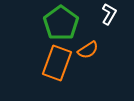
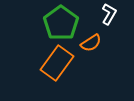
orange semicircle: moved 3 px right, 7 px up
orange rectangle: rotated 16 degrees clockwise
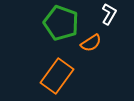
green pentagon: rotated 16 degrees counterclockwise
orange rectangle: moved 13 px down
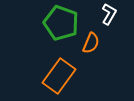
orange semicircle: rotated 35 degrees counterclockwise
orange rectangle: moved 2 px right
